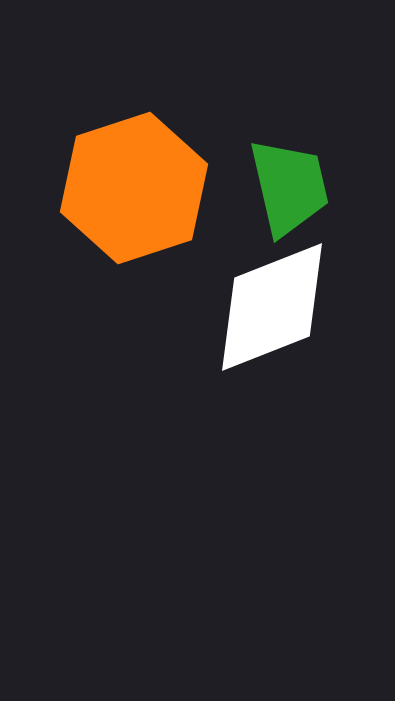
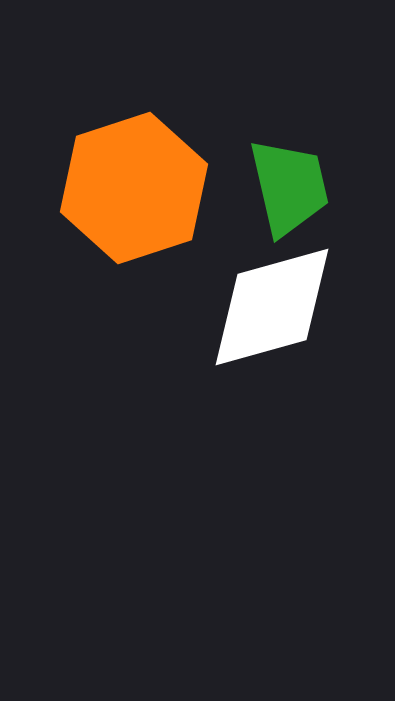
white diamond: rotated 6 degrees clockwise
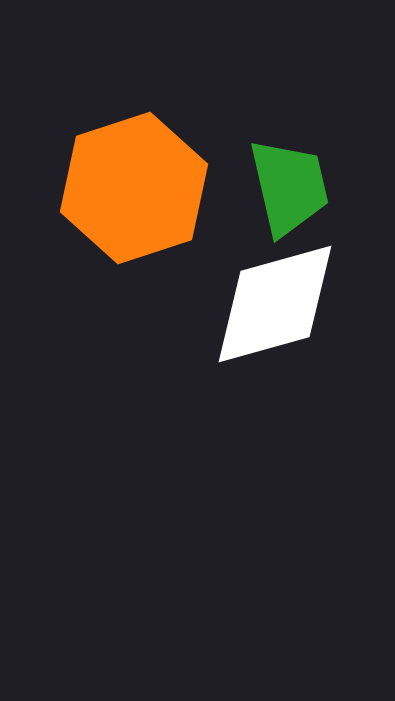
white diamond: moved 3 px right, 3 px up
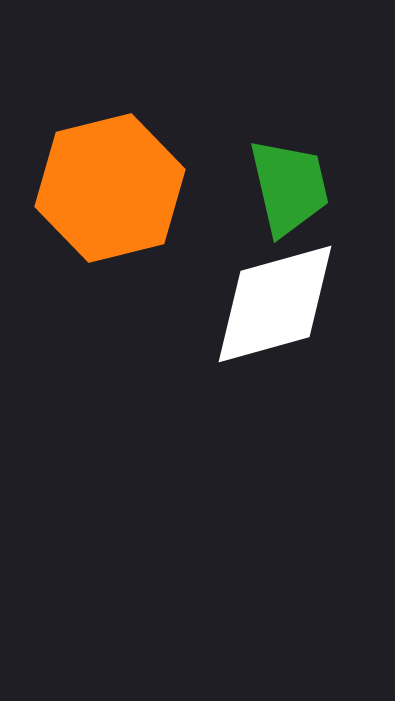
orange hexagon: moved 24 px left; rotated 4 degrees clockwise
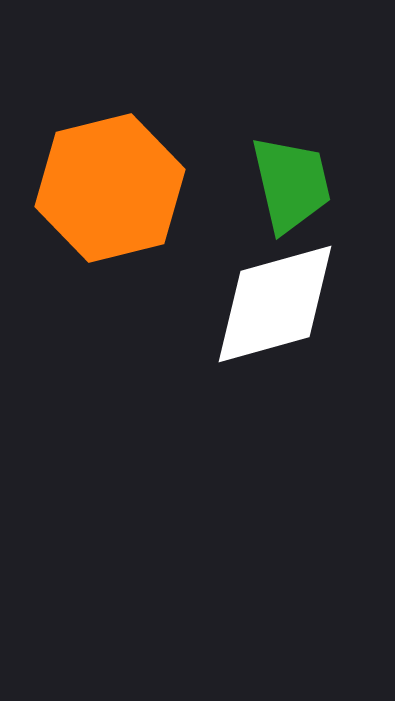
green trapezoid: moved 2 px right, 3 px up
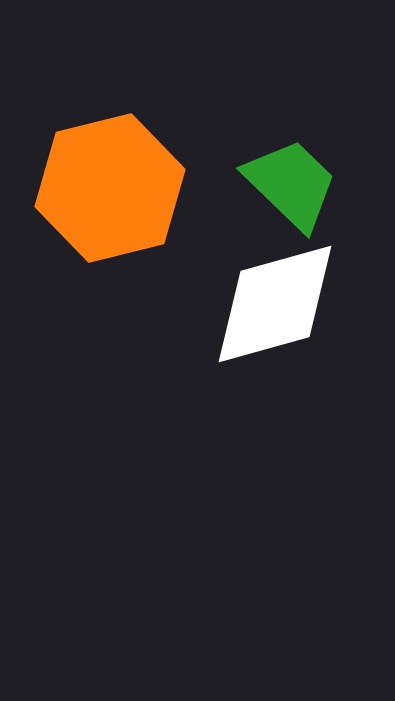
green trapezoid: rotated 33 degrees counterclockwise
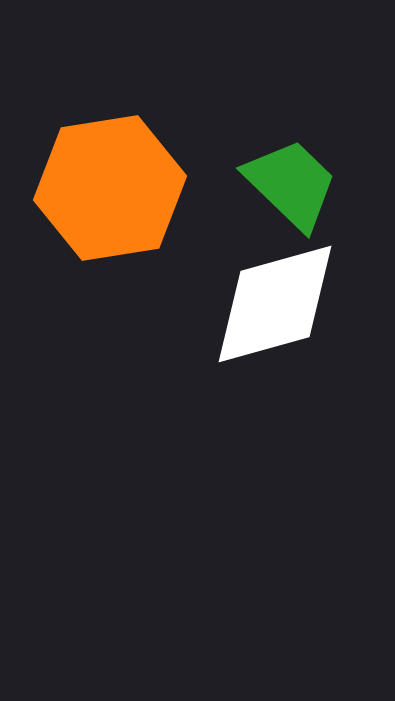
orange hexagon: rotated 5 degrees clockwise
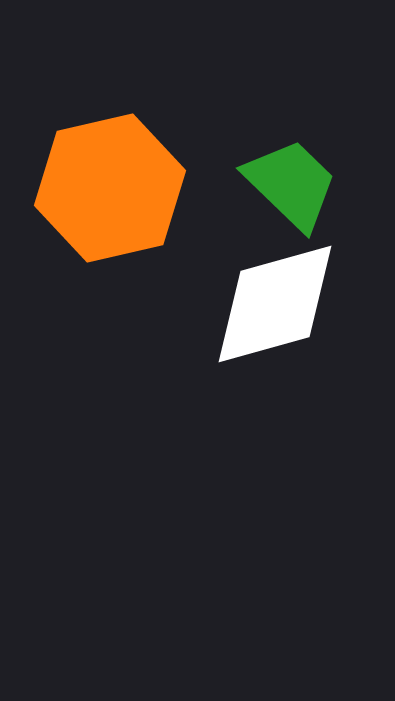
orange hexagon: rotated 4 degrees counterclockwise
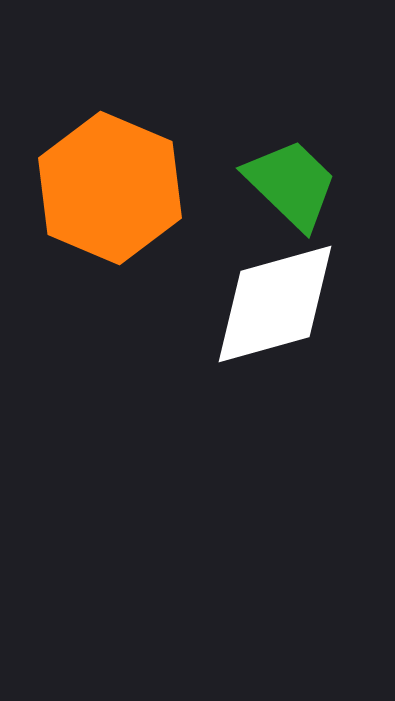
orange hexagon: rotated 24 degrees counterclockwise
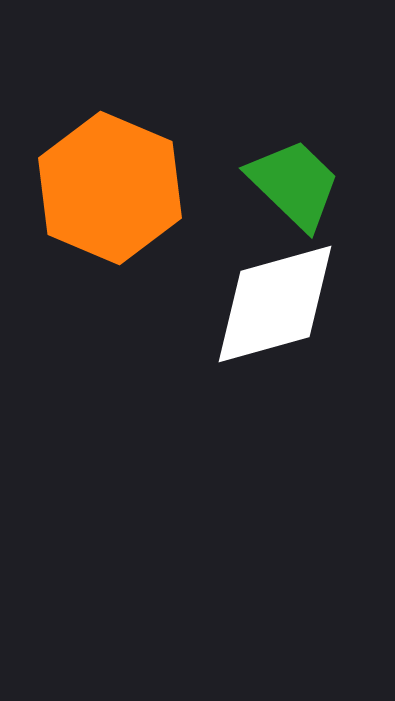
green trapezoid: moved 3 px right
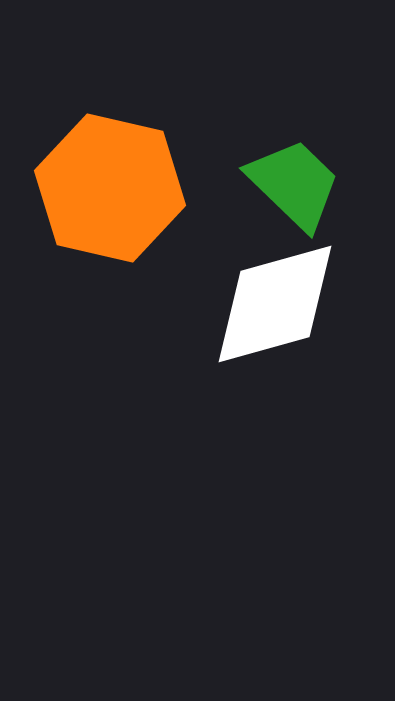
orange hexagon: rotated 10 degrees counterclockwise
